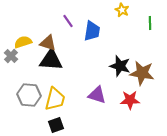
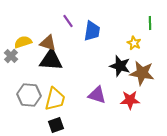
yellow star: moved 12 px right, 33 px down
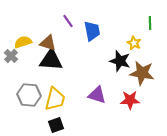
blue trapezoid: rotated 20 degrees counterclockwise
black star: moved 5 px up
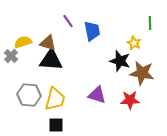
black square: rotated 21 degrees clockwise
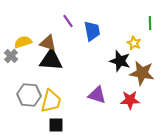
yellow trapezoid: moved 4 px left, 2 px down
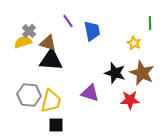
gray cross: moved 18 px right, 25 px up
black star: moved 5 px left, 12 px down
brown star: rotated 15 degrees clockwise
purple triangle: moved 7 px left, 2 px up
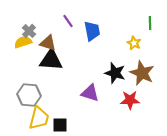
yellow trapezoid: moved 12 px left, 17 px down
black square: moved 4 px right
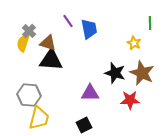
blue trapezoid: moved 3 px left, 2 px up
yellow semicircle: moved 1 px down; rotated 54 degrees counterclockwise
purple triangle: rotated 18 degrees counterclockwise
black square: moved 24 px right; rotated 28 degrees counterclockwise
